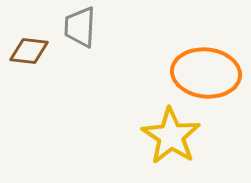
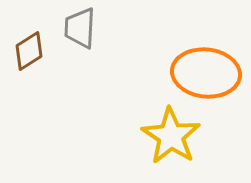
gray trapezoid: moved 1 px down
brown diamond: rotated 39 degrees counterclockwise
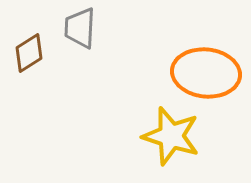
brown diamond: moved 2 px down
yellow star: rotated 16 degrees counterclockwise
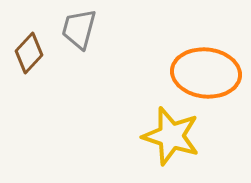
gray trapezoid: moved 1 px left, 1 px down; rotated 12 degrees clockwise
brown diamond: rotated 15 degrees counterclockwise
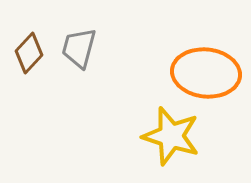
gray trapezoid: moved 19 px down
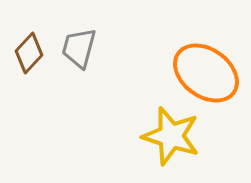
orange ellipse: rotated 30 degrees clockwise
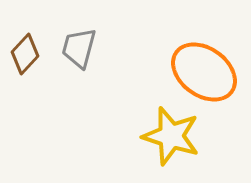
brown diamond: moved 4 px left, 1 px down
orange ellipse: moved 2 px left, 1 px up
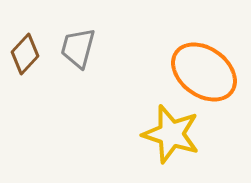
gray trapezoid: moved 1 px left
yellow star: moved 2 px up
